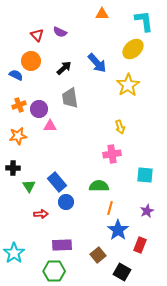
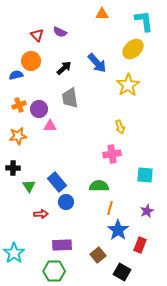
blue semicircle: rotated 40 degrees counterclockwise
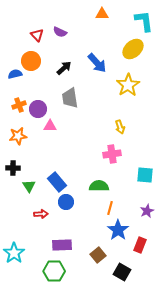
blue semicircle: moved 1 px left, 1 px up
purple circle: moved 1 px left
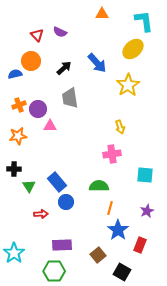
black cross: moved 1 px right, 1 px down
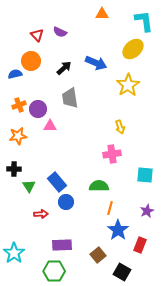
blue arrow: moved 1 px left; rotated 25 degrees counterclockwise
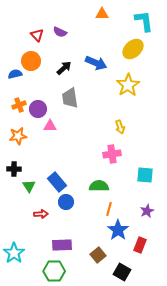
orange line: moved 1 px left, 1 px down
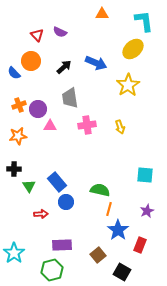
black arrow: moved 1 px up
blue semicircle: moved 1 px left, 1 px up; rotated 120 degrees counterclockwise
pink cross: moved 25 px left, 29 px up
green semicircle: moved 1 px right, 4 px down; rotated 12 degrees clockwise
green hexagon: moved 2 px left, 1 px up; rotated 15 degrees counterclockwise
